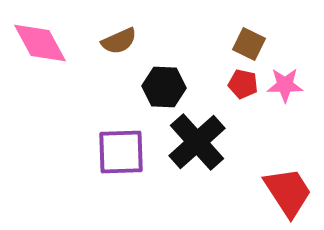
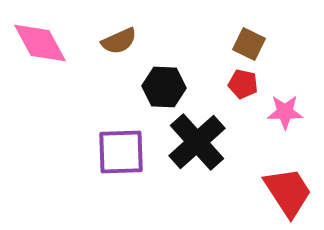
pink star: moved 27 px down
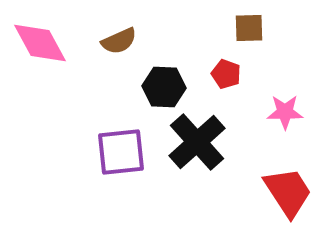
brown square: moved 16 px up; rotated 28 degrees counterclockwise
red pentagon: moved 17 px left, 10 px up; rotated 8 degrees clockwise
purple square: rotated 4 degrees counterclockwise
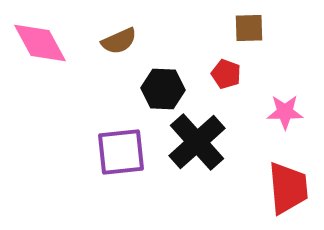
black hexagon: moved 1 px left, 2 px down
red trapezoid: moved 4 px up; rotated 28 degrees clockwise
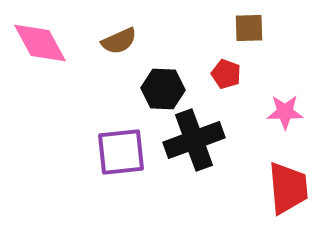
black cross: moved 3 px left, 2 px up; rotated 22 degrees clockwise
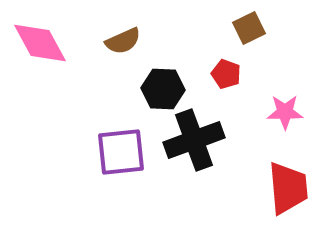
brown square: rotated 24 degrees counterclockwise
brown semicircle: moved 4 px right
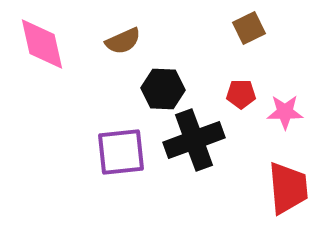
pink diamond: moved 2 px right, 1 px down; rotated 16 degrees clockwise
red pentagon: moved 15 px right, 20 px down; rotated 20 degrees counterclockwise
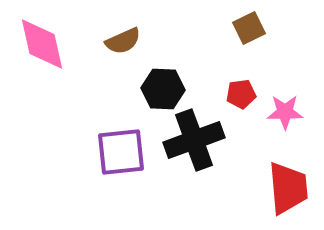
red pentagon: rotated 8 degrees counterclockwise
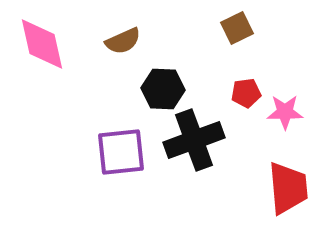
brown square: moved 12 px left
red pentagon: moved 5 px right, 1 px up
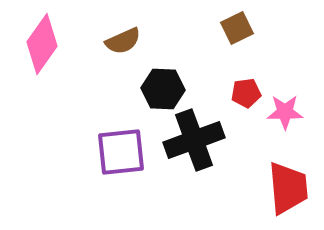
pink diamond: rotated 48 degrees clockwise
